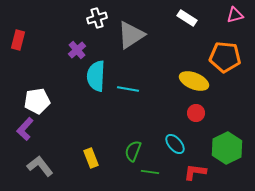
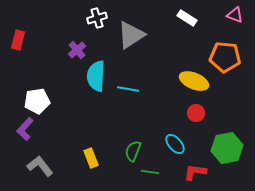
pink triangle: rotated 36 degrees clockwise
green hexagon: rotated 16 degrees clockwise
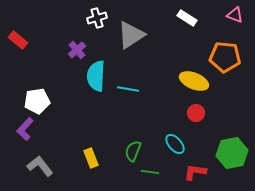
red rectangle: rotated 66 degrees counterclockwise
green hexagon: moved 5 px right, 5 px down
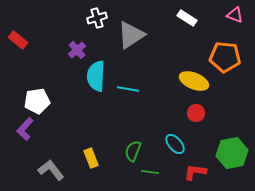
gray L-shape: moved 11 px right, 4 px down
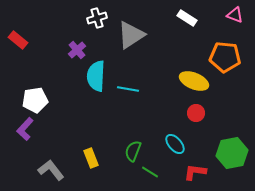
white pentagon: moved 2 px left, 1 px up
green line: rotated 24 degrees clockwise
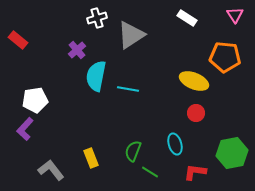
pink triangle: rotated 36 degrees clockwise
cyan semicircle: rotated 8 degrees clockwise
cyan ellipse: rotated 25 degrees clockwise
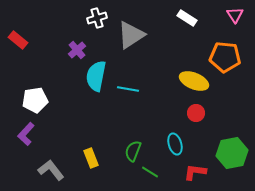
purple L-shape: moved 1 px right, 5 px down
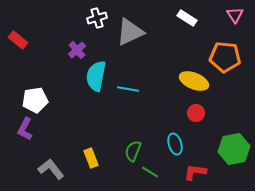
gray triangle: moved 1 px left, 3 px up; rotated 8 degrees clockwise
purple L-shape: moved 1 px left, 5 px up; rotated 15 degrees counterclockwise
green hexagon: moved 2 px right, 4 px up
gray L-shape: moved 1 px up
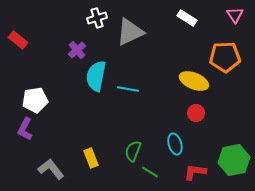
orange pentagon: rotated 8 degrees counterclockwise
green hexagon: moved 11 px down
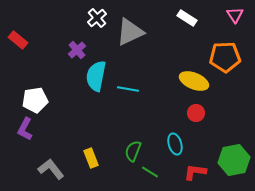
white cross: rotated 24 degrees counterclockwise
